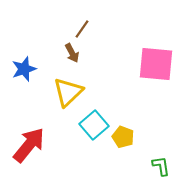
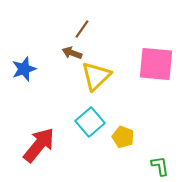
brown arrow: rotated 138 degrees clockwise
yellow triangle: moved 28 px right, 16 px up
cyan square: moved 4 px left, 3 px up
red arrow: moved 10 px right
green L-shape: moved 1 px left
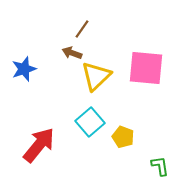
pink square: moved 10 px left, 4 px down
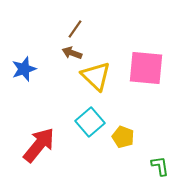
brown line: moved 7 px left
yellow triangle: rotated 32 degrees counterclockwise
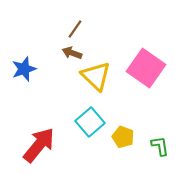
pink square: rotated 30 degrees clockwise
green L-shape: moved 20 px up
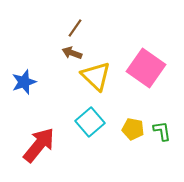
brown line: moved 1 px up
blue star: moved 13 px down
yellow pentagon: moved 10 px right, 8 px up; rotated 10 degrees counterclockwise
green L-shape: moved 2 px right, 15 px up
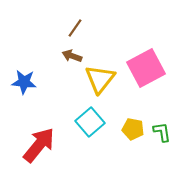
brown arrow: moved 3 px down
pink square: rotated 27 degrees clockwise
yellow triangle: moved 4 px right, 3 px down; rotated 24 degrees clockwise
blue star: rotated 25 degrees clockwise
green L-shape: moved 1 px down
